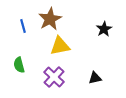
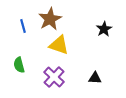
yellow triangle: moved 1 px left, 1 px up; rotated 30 degrees clockwise
black triangle: rotated 16 degrees clockwise
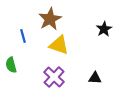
blue line: moved 10 px down
green semicircle: moved 8 px left
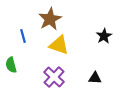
black star: moved 7 px down
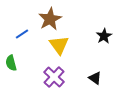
blue line: moved 1 px left, 2 px up; rotated 72 degrees clockwise
yellow triangle: rotated 35 degrees clockwise
green semicircle: moved 2 px up
black triangle: rotated 32 degrees clockwise
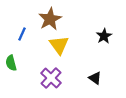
blue line: rotated 32 degrees counterclockwise
purple cross: moved 3 px left, 1 px down
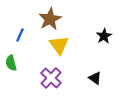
blue line: moved 2 px left, 1 px down
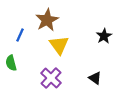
brown star: moved 3 px left, 1 px down
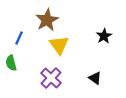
blue line: moved 1 px left, 3 px down
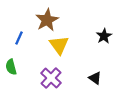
green semicircle: moved 4 px down
